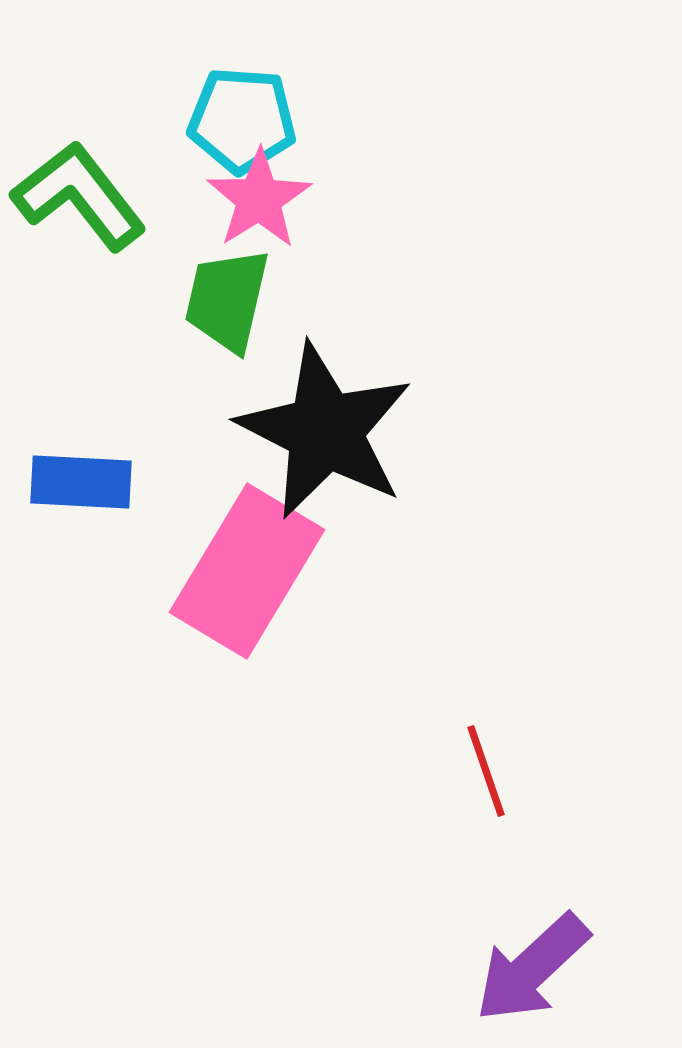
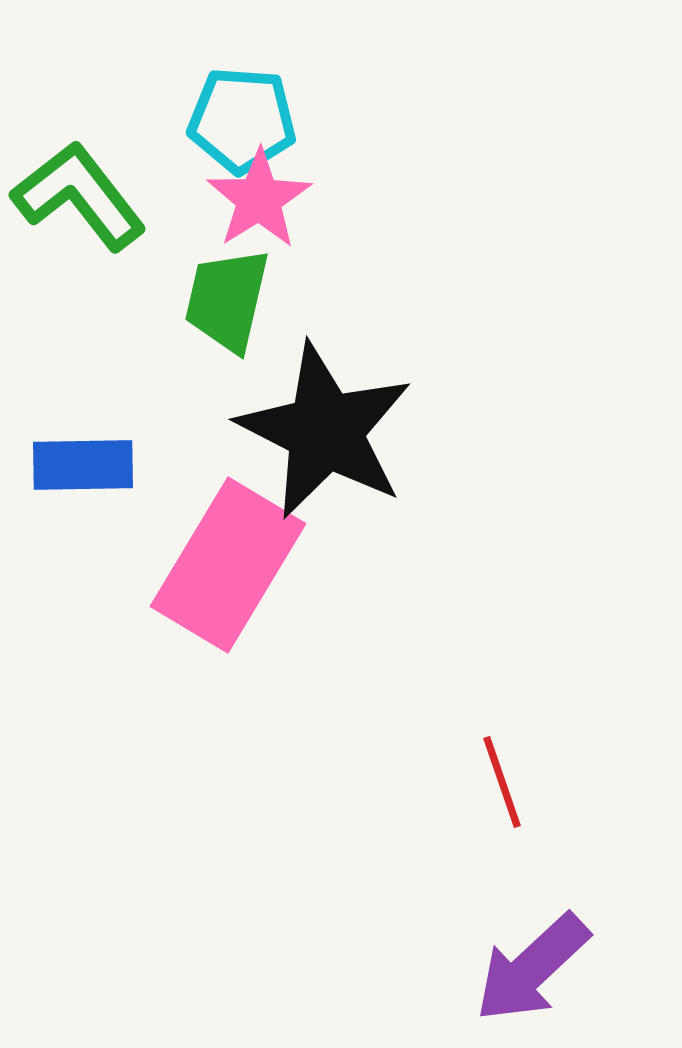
blue rectangle: moved 2 px right, 17 px up; rotated 4 degrees counterclockwise
pink rectangle: moved 19 px left, 6 px up
red line: moved 16 px right, 11 px down
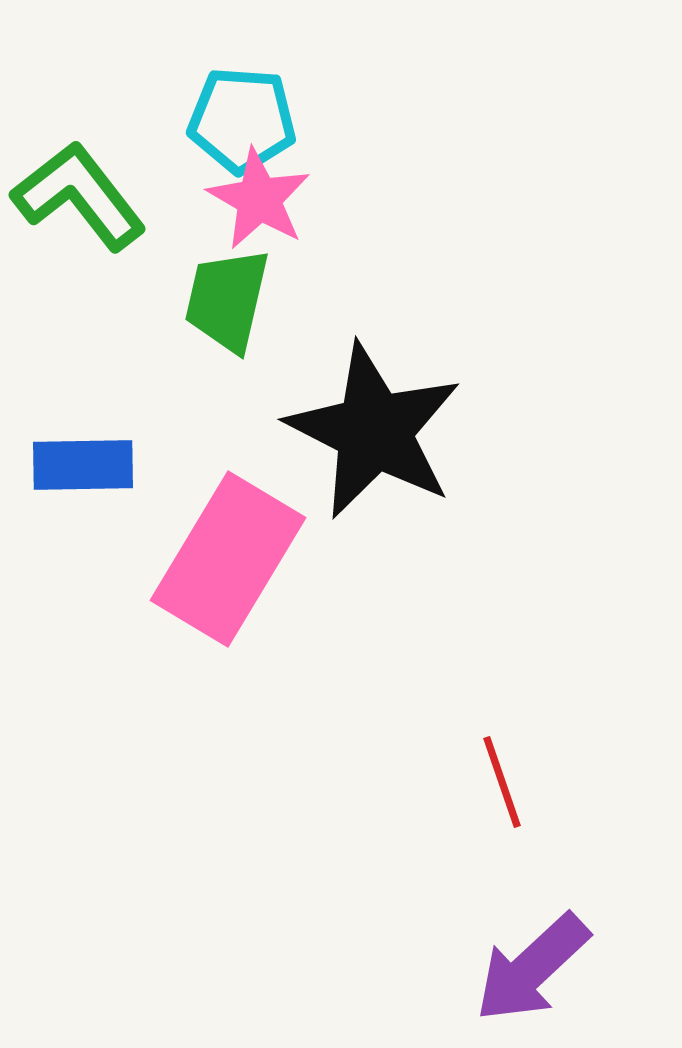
pink star: rotated 10 degrees counterclockwise
black star: moved 49 px right
pink rectangle: moved 6 px up
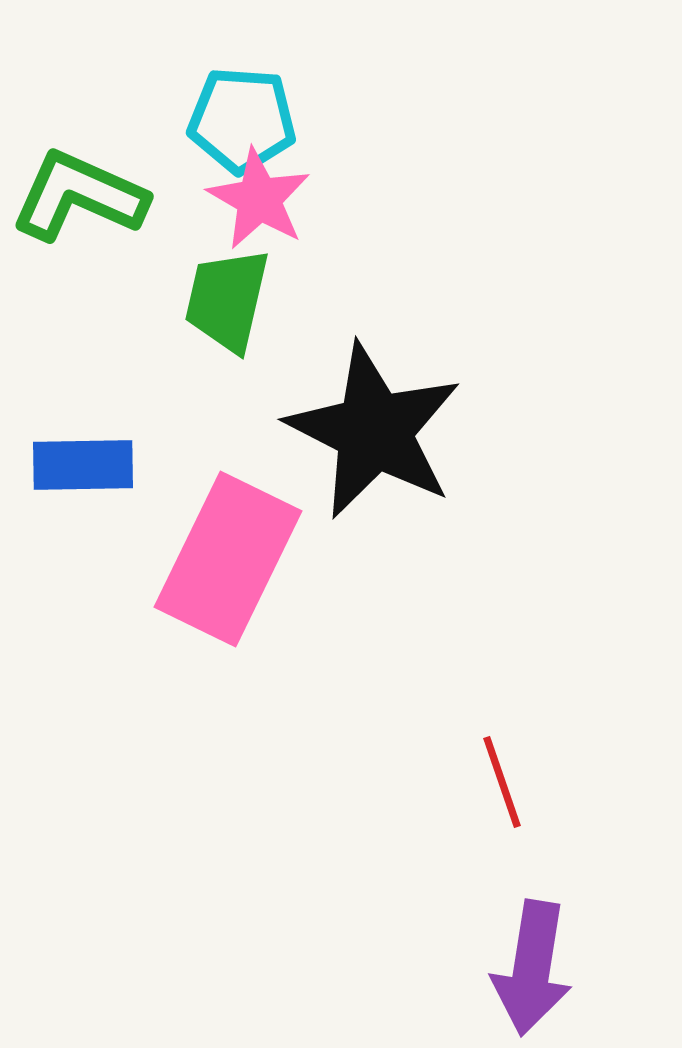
green L-shape: rotated 28 degrees counterclockwise
pink rectangle: rotated 5 degrees counterclockwise
purple arrow: rotated 38 degrees counterclockwise
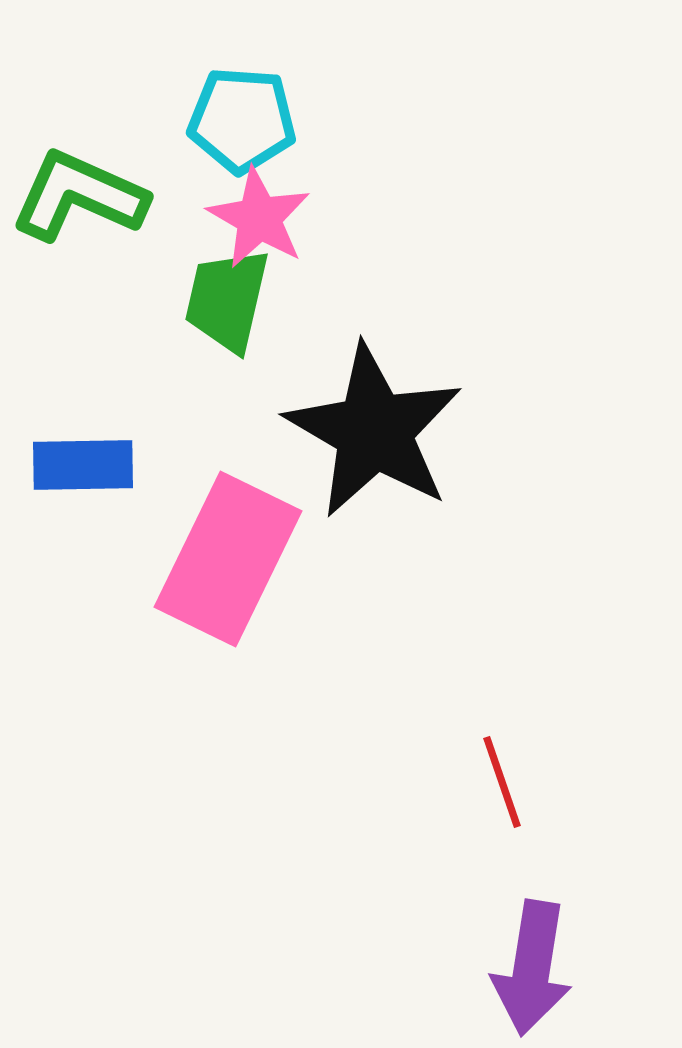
pink star: moved 19 px down
black star: rotated 3 degrees clockwise
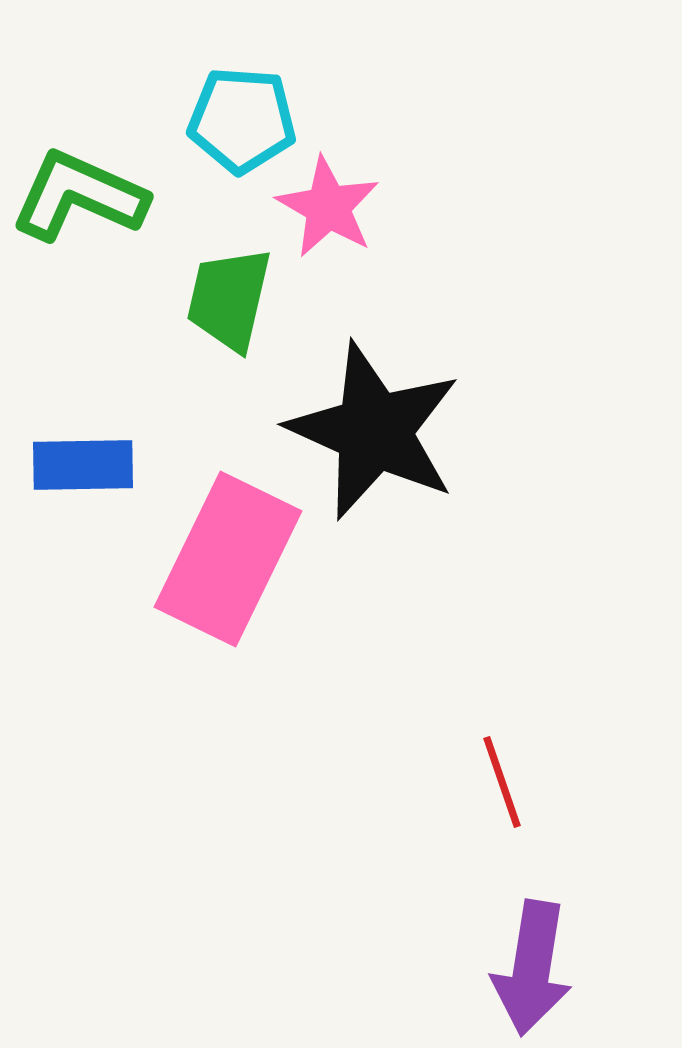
pink star: moved 69 px right, 11 px up
green trapezoid: moved 2 px right, 1 px up
black star: rotated 6 degrees counterclockwise
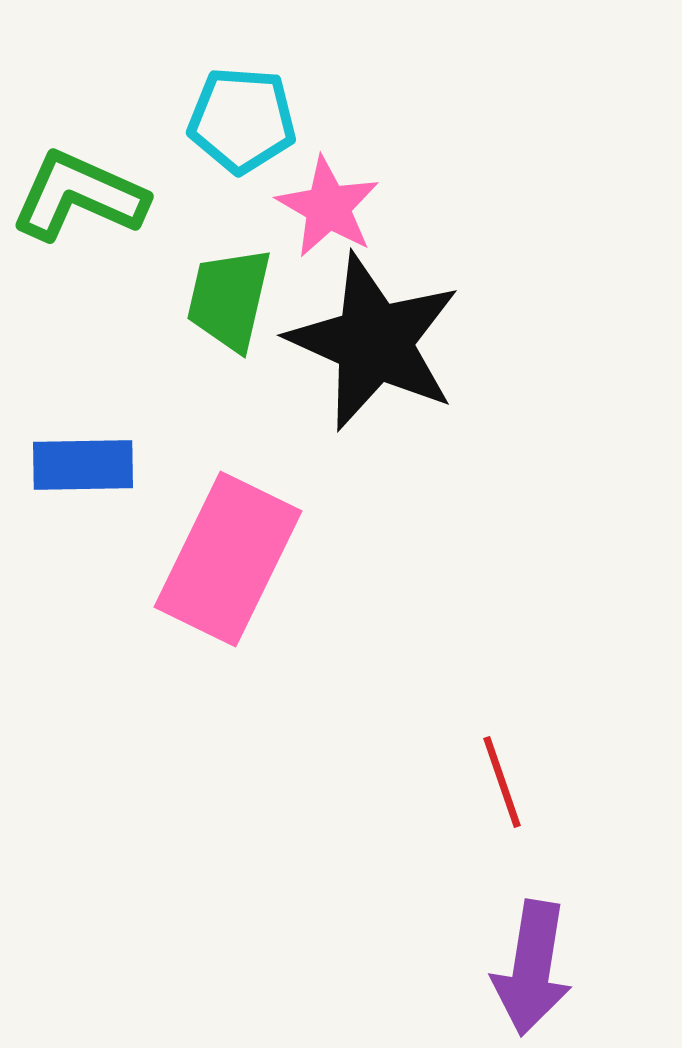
black star: moved 89 px up
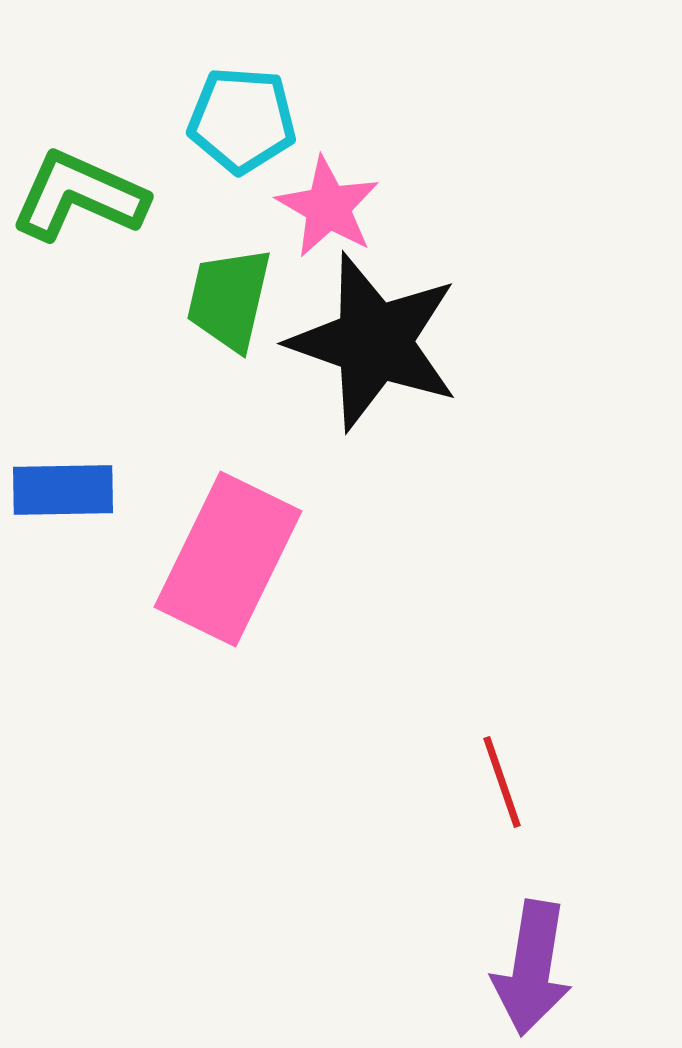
black star: rotated 5 degrees counterclockwise
blue rectangle: moved 20 px left, 25 px down
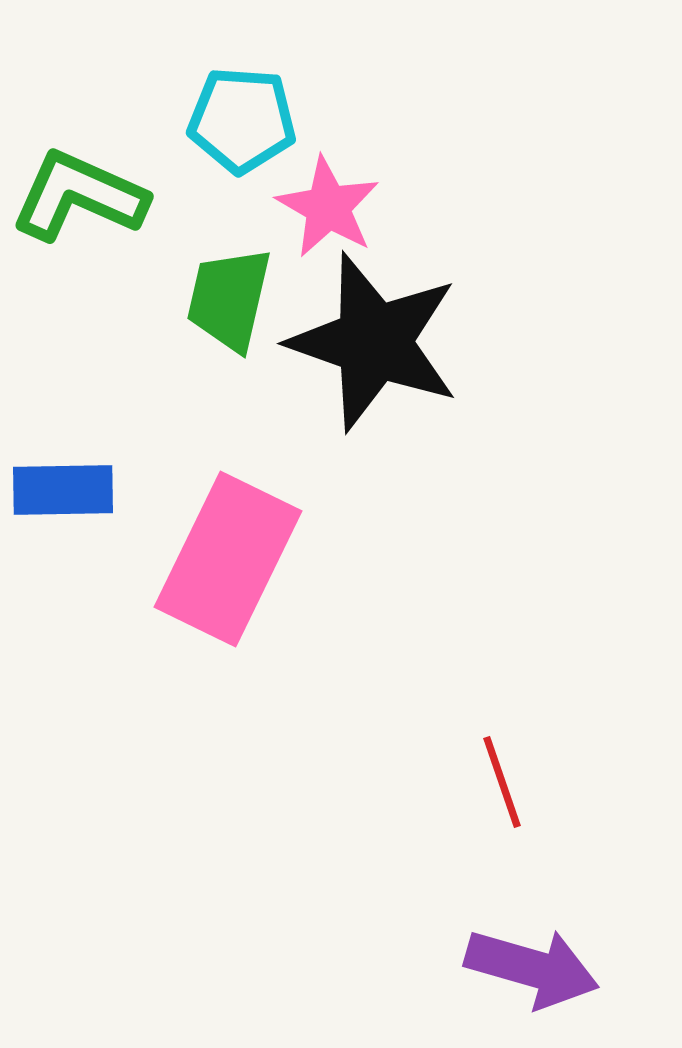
purple arrow: rotated 83 degrees counterclockwise
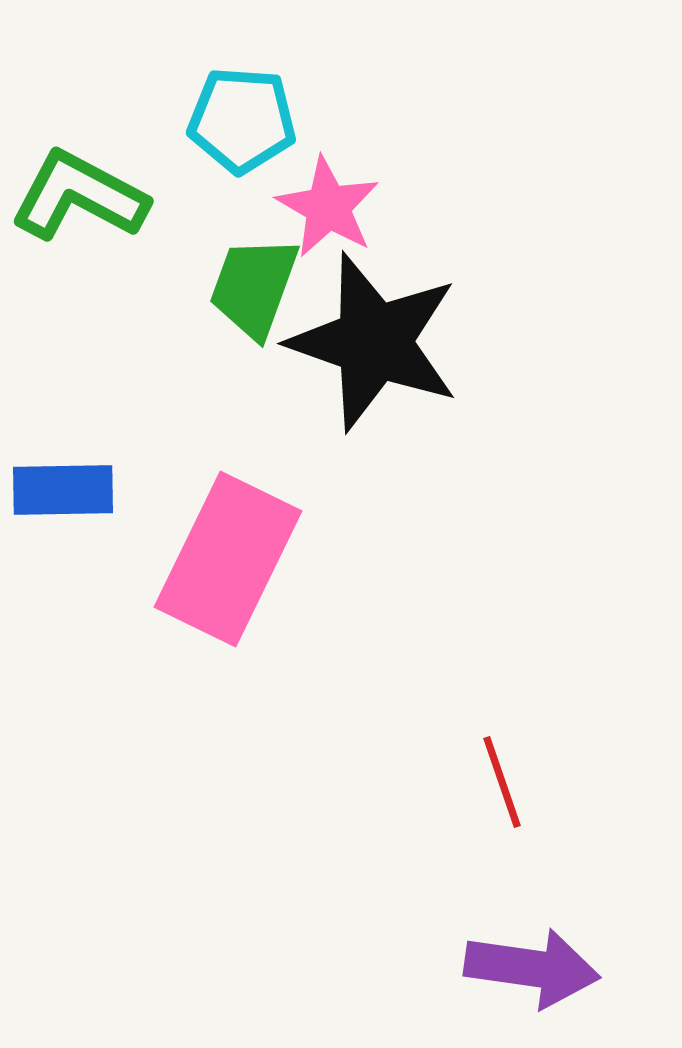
green L-shape: rotated 4 degrees clockwise
green trapezoid: moved 25 px right, 12 px up; rotated 7 degrees clockwise
purple arrow: rotated 8 degrees counterclockwise
